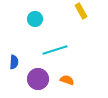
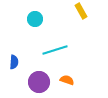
purple circle: moved 1 px right, 3 px down
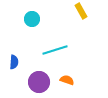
cyan circle: moved 3 px left
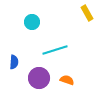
yellow rectangle: moved 6 px right, 2 px down
cyan circle: moved 3 px down
purple circle: moved 4 px up
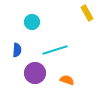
blue semicircle: moved 3 px right, 12 px up
purple circle: moved 4 px left, 5 px up
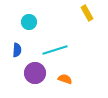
cyan circle: moved 3 px left
orange semicircle: moved 2 px left, 1 px up
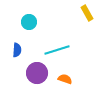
cyan line: moved 2 px right
purple circle: moved 2 px right
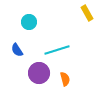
blue semicircle: rotated 144 degrees clockwise
purple circle: moved 2 px right
orange semicircle: rotated 56 degrees clockwise
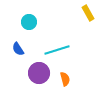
yellow rectangle: moved 1 px right
blue semicircle: moved 1 px right, 1 px up
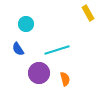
cyan circle: moved 3 px left, 2 px down
